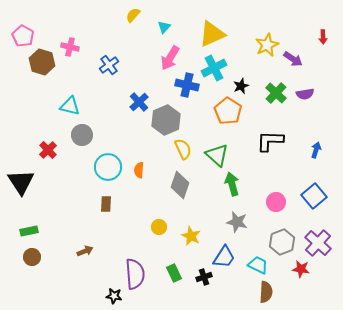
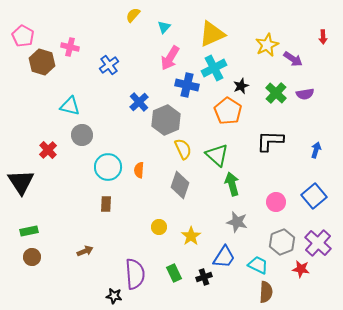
yellow star at (191, 236): rotated 12 degrees clockwise
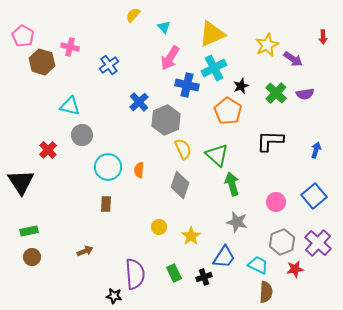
cyan triangle at (164, 27): rotated 24 degrees counterclockwise
red star at (301, 269): moved 6 px left; rotated 18 degrees counterclockwise
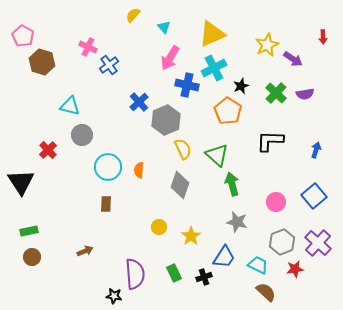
pink cross at (70, 47): moved 18 px right; rotated 12 degrees clockwise
brown semicircle at (266, 292): rotated 50 degrees counterclockwise
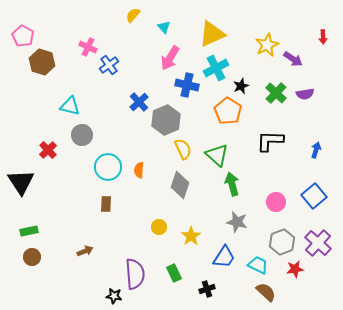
cyan cross at (214, 68): moved 2 px right
black cross at (204, 277): moved 3 px right, 12 px down
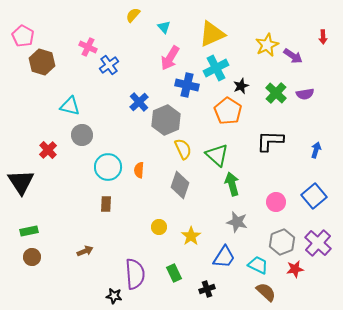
purple arrow at (293, 59): moved 3 px up
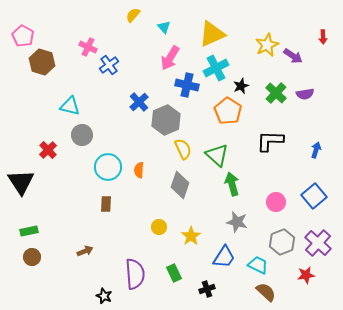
red star at (295, 269): moved 11 px right, 6 px down
black star at (114, 296): moved 10 px left; rotated 14 degrees clockwise
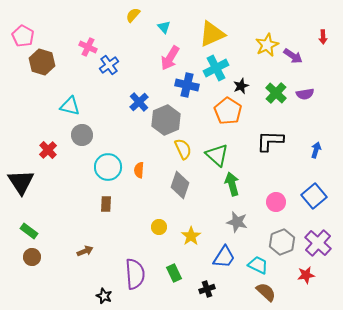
green rectangle at (29, 231): rotated 48 degrees clockwise
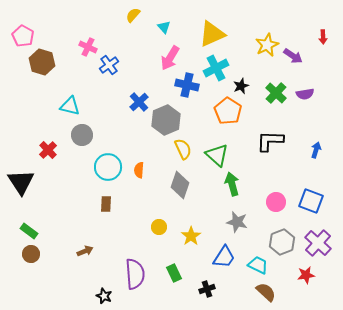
blue square at (314, 196): moved 3 px left, 5 px down; rotated 30 degrees counterclockwise
brown circle at (32, 257): moved 1 px left, 3 px up
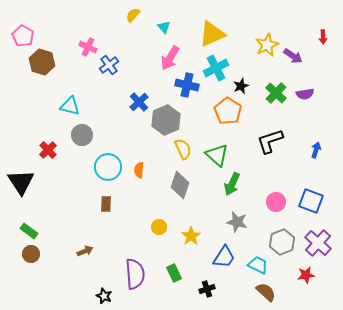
black L-shape at (270, 141): rotated 20 degrees counterclockwise
green arrow at (232, 184): rotated 140 degrees counterclockwise
